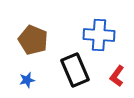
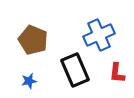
blue cross: rotated 28 degrees counterclockwise
red L-shape: moved 3 px up; rotated 30 degrees counterclockwise
blue star: moved 2 px right, 1 px down
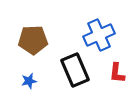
brown pentagon: rotated 24 degrees counterclockwise
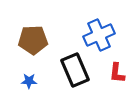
blue star: rotated 14 degrees clockwise
